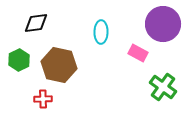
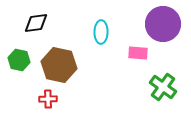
pink rectangle: rotated 24 degrees counterclockwise
green hexagon: rotated 20 degrees counterclockwise
red cross: moved 5 px right
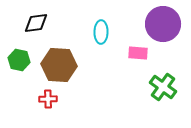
brown hexagon: rotated 8 degrees counterclockwise
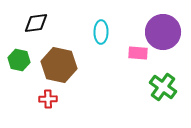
purple circle: moved 8 px down
brown hexagon: rotated 8 degrees clockwise
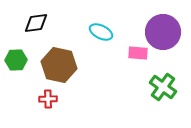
cyan ellipse: rotated 65 degrees counterclockwise
green hexagon: moved 3 px left; rotated 15 degrees counterclockwise
